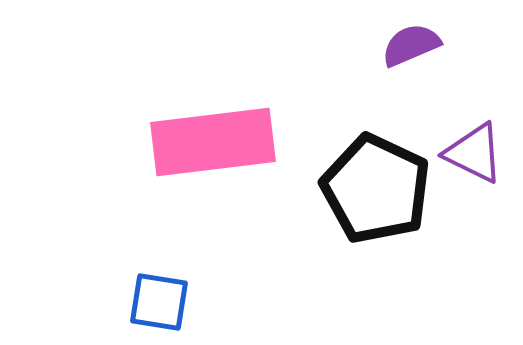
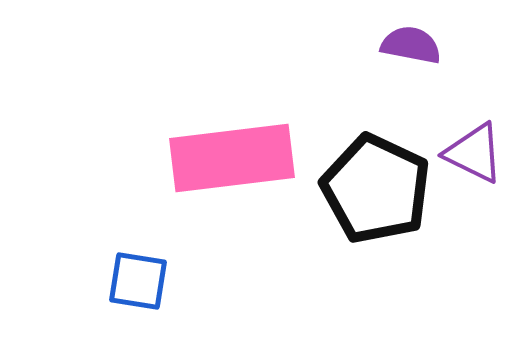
purple semicircle: rotated 34 degrees clockwise
pink rectangle: moved 19 px right, 16 px down
blue square: moved 21 px left, 21 px up
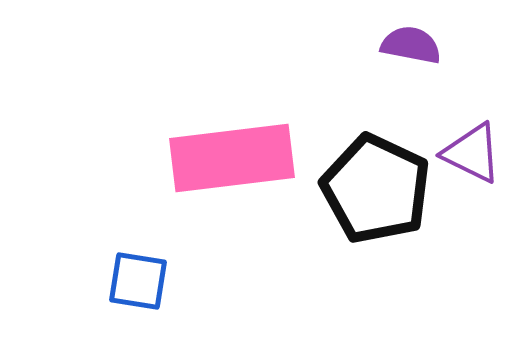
purple triangle: moved 2 px left
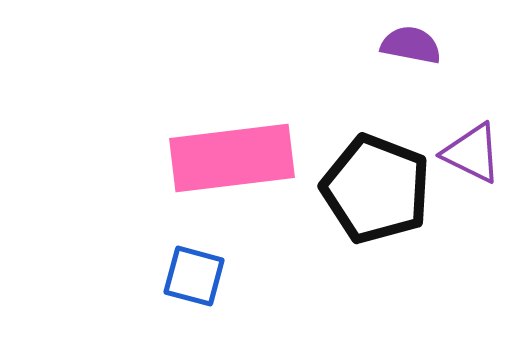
black pentagon: rotated 4 degrees counterclockwise
blue square: moved 56 px right, 5 px up; rotated 6 degrees clockwise
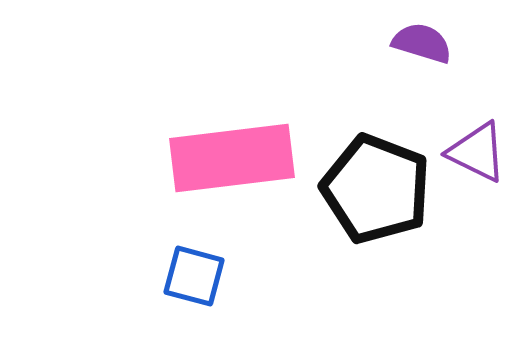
purple semicircle: moved 11 px right, 2 px up; rotated 6 degrees clockwise
purple triangle: moved 5 px right, 1 px up
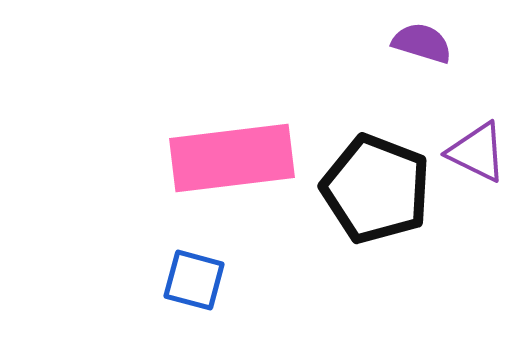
blue square: moved 4 px down
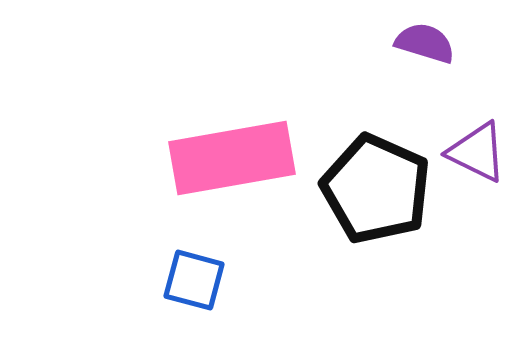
purple semicircle: moved 3 px right
pink rectangle: rotated 3 degrees counterclockwise
black pentagon: rotated 3 degrees clockwise
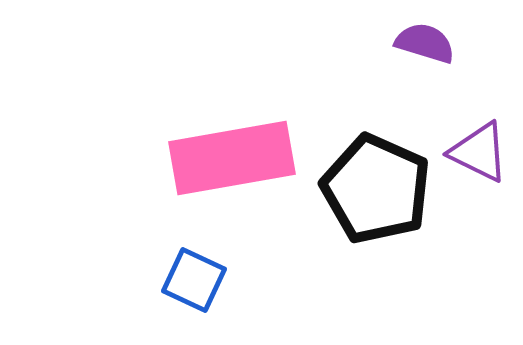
purple triangle: moved 2 px right
blue square: rotated 10 degrees clockwise
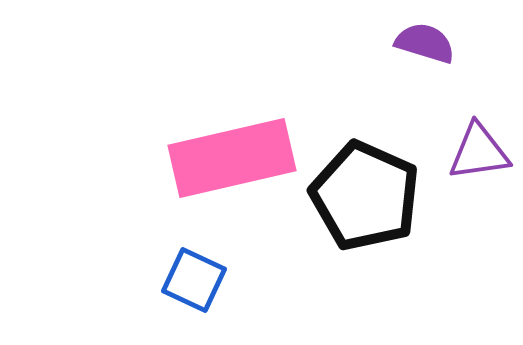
purple triangle: rotated 34 degrees counterclockwise
pink rectangle: rotated 3 degrees counterclockwise
black pentagon: moved 11 px left, 7 px down
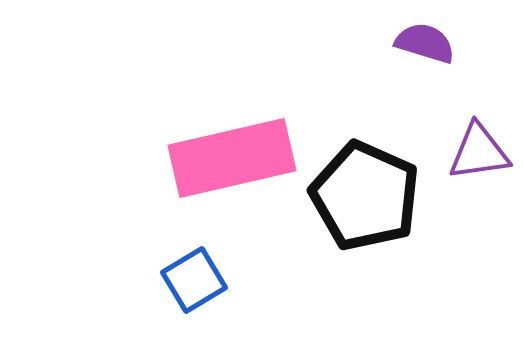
blue square: rotated 34 degrees clockwise
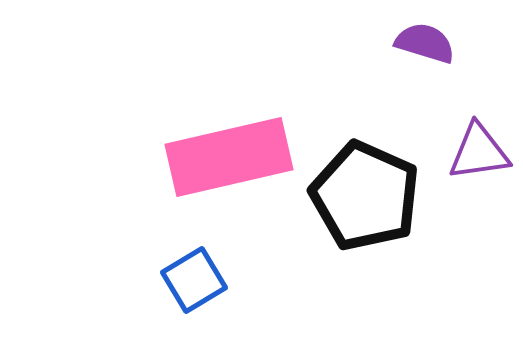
pink rectangle: moved 3 px left, 1 px up
